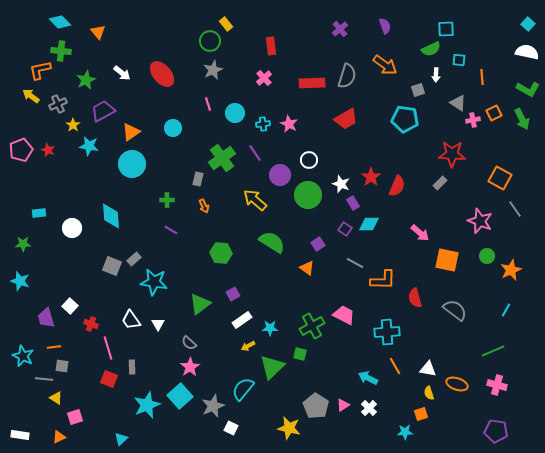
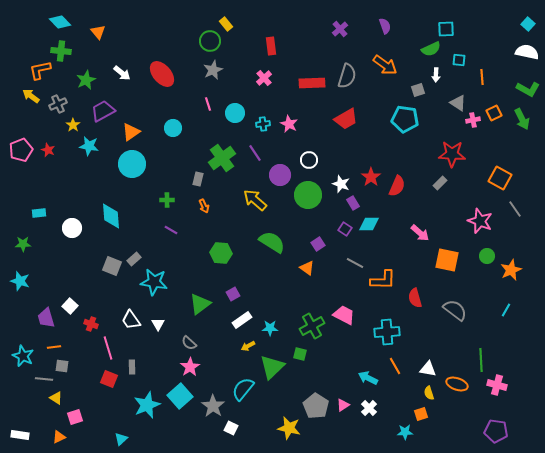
green line at (493, 351): moved 12 px left, 9 px down; rotated 70 degrees counterclockwise
gray star at (213, 406): rotated 15 degrees counterclockwise
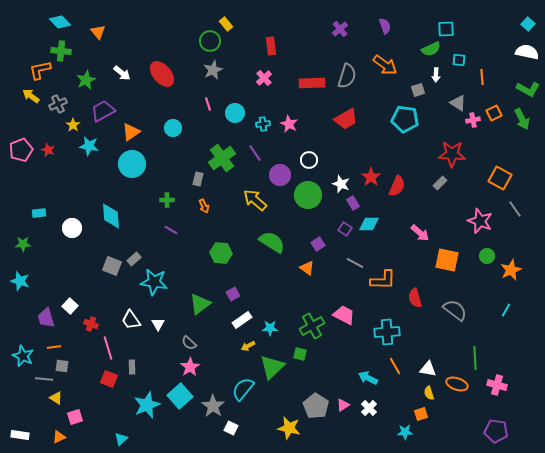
green line at (481, 360): moved 6 px left, 2 px up
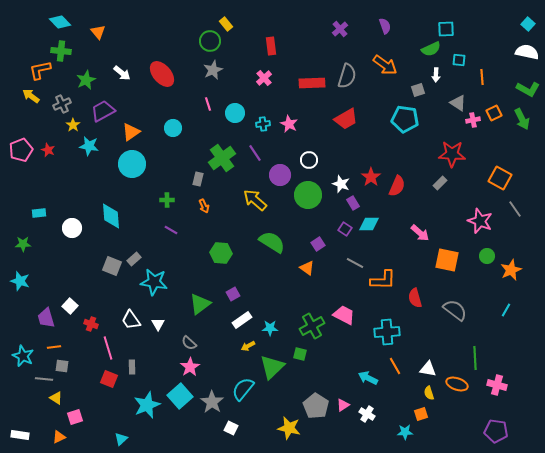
gray cross at (58, 104): moved 4 px right
gray star at (213, 406): moved 1 px left, 4 px up
white cross at (369, 408): moved 2 px left, 6 px down; rotated 14 degrees counterclockwise
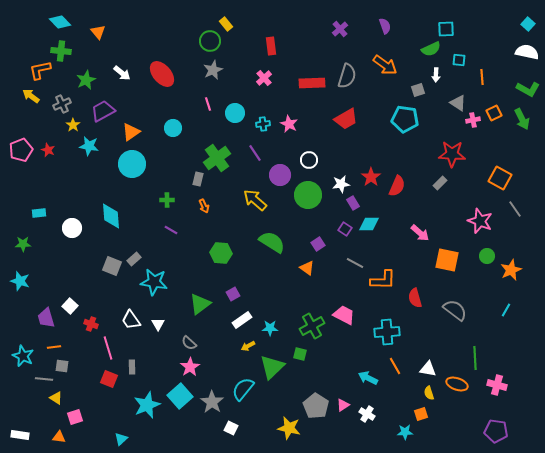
green cross at (222, 158): moved 5 px left
white star at (341, 184): rotated 30 degrees counterclockwise
orange triangle at (59, 437): rotated 32 degrees clockwise
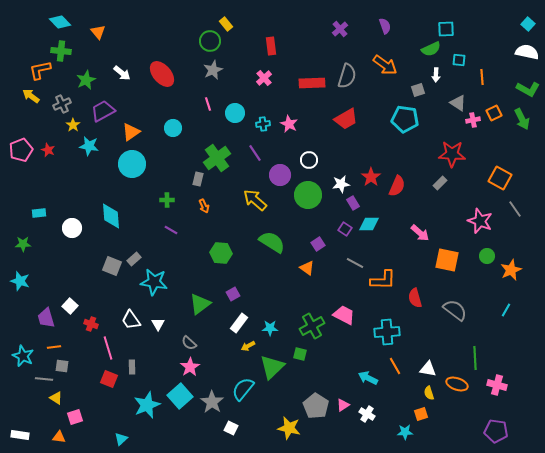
white rectangle at (242, 320): moved 3 px left, 3 px down; rotated 18 degrees counterclockwise
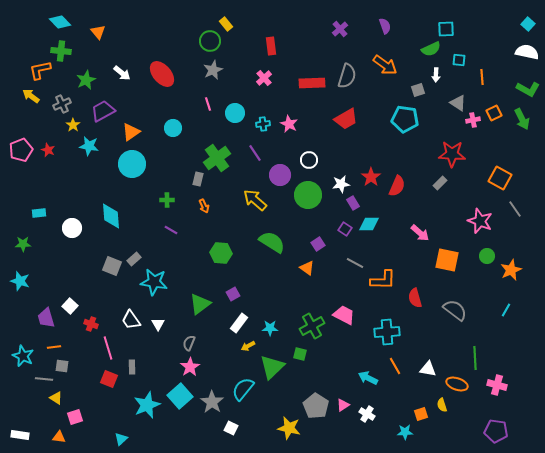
gray semicircle at (189, 343): rotated 70 degrees clockwise
yellow semicircle at (429, 393): moved 13 px right, 12 px down
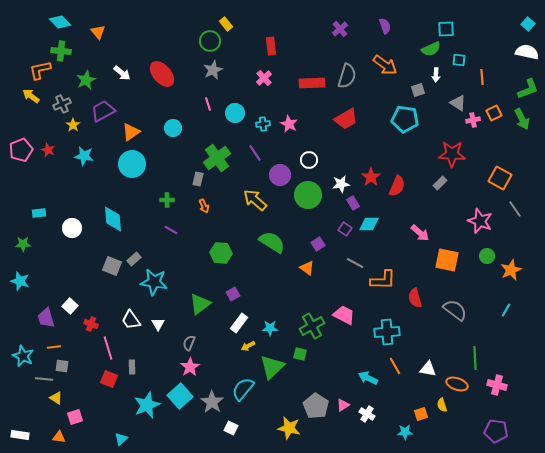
green L-shape at (528, 89): rotated 50 degrees counterclockwise
cyan star at (89, 146): moved 5 px left, 10 px down
cyan diamond at (111, 216): moved 2 px right, 3 px down
